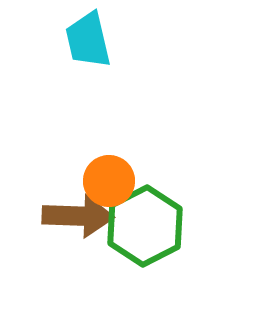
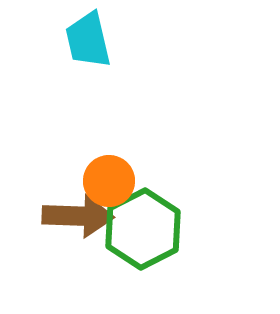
green hexagon: moved 2 px left, 3 px down
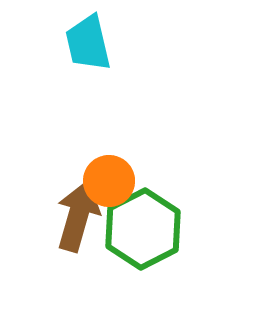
cyan trapezoid: moved 3 px down
brown arrow: rotated 76 degrees counterclockwise
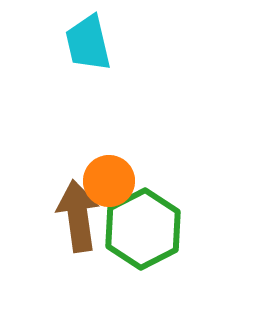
brown arrow: rotated 24 degrees counterclockwise
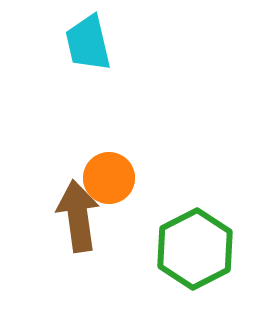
orange circle: moved 3 px up
green hexagon: moved 52 px right, 20 px down
